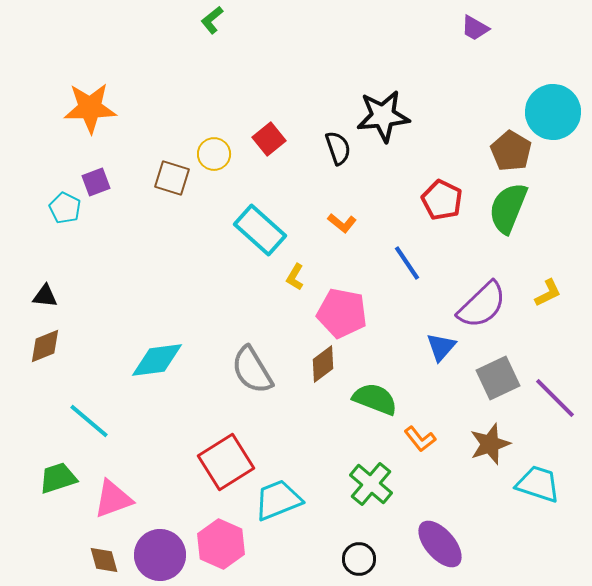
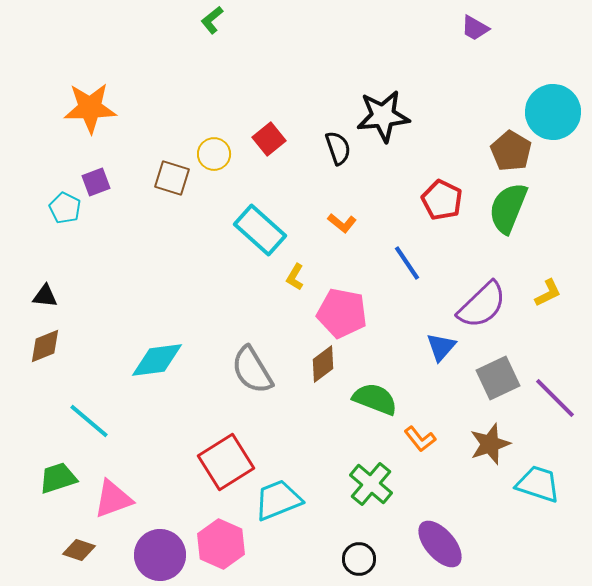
brown diamond at (104, 560): moved 25 px left, 10 px up; rotated 56 degrees counterclockwise
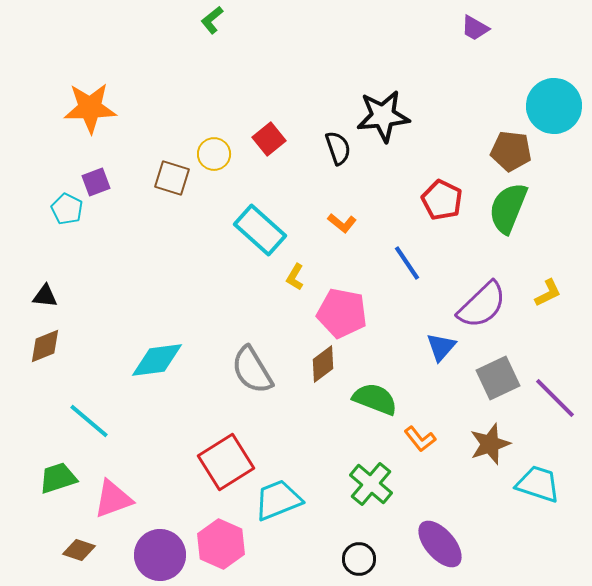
cyan circle at (553, 112): moved 1 px right, 6 px up
brown pentagon at (511, 151): rotated 24 degrees counterclockwise
cyan pentagon at (65, 208): moved 2 px right, 1 px down
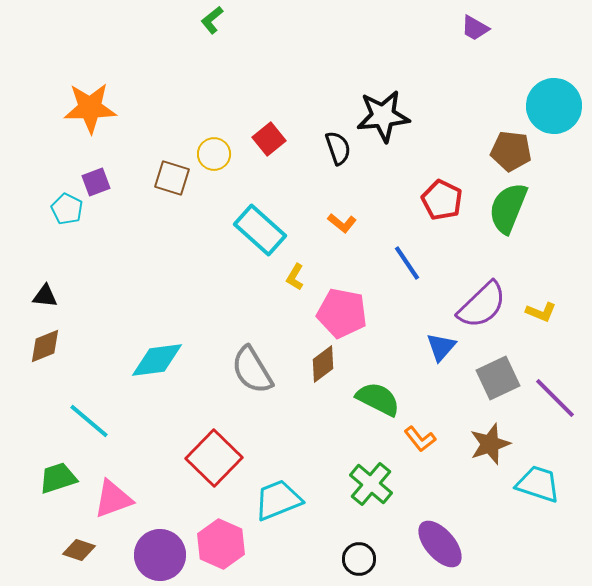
yellow L-shape at (548, 293): moved 7 px left, 19 px down; rotated 48 degrees clockwise
green semicircle at (375, 399): moved 3 px right; rotated 6 degrees clockwise
red square at (226, 462): moved 12 px left, 4 px up; rotated 14 degrees counterclockwise
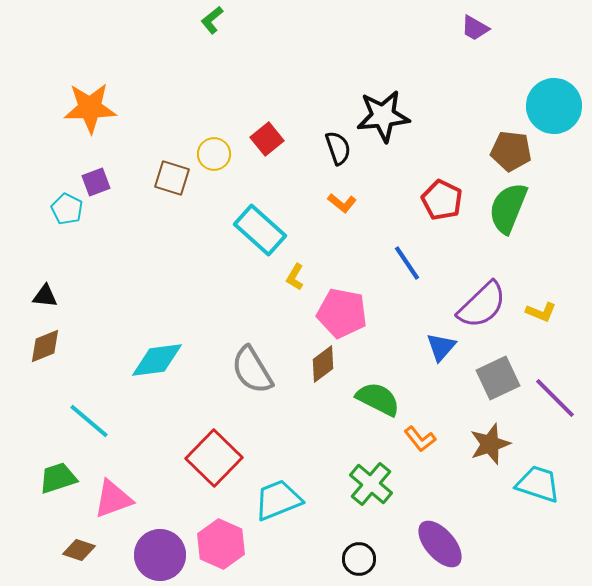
red square at (269, 139): moved 2 px left
orange L-shape at (342, 223): moved 20 px up
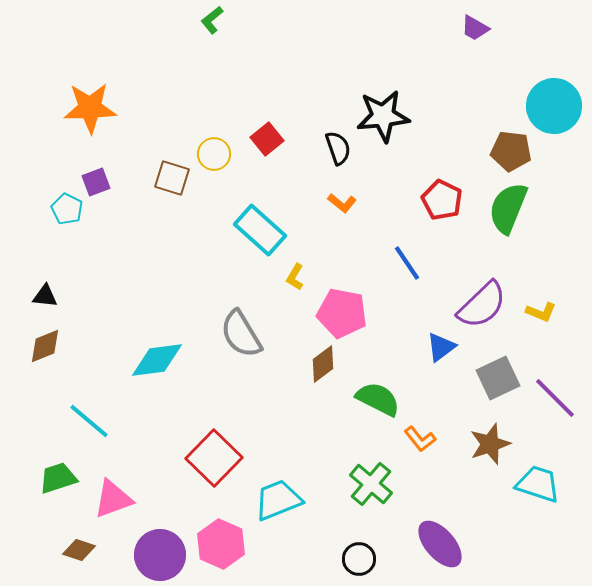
blue triangle at (441, 347): rotated 12 degrees clockwise
gray semicircle at (252, 370): moved 11 px left, 36 px up
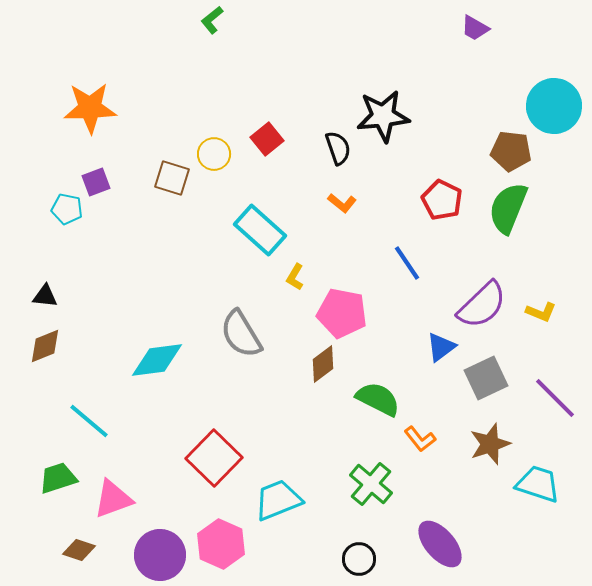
cyan pentagon at (67, 209): rotated 16 degrees counterclockwise
gray square at (498, 378): moved 12 px left
